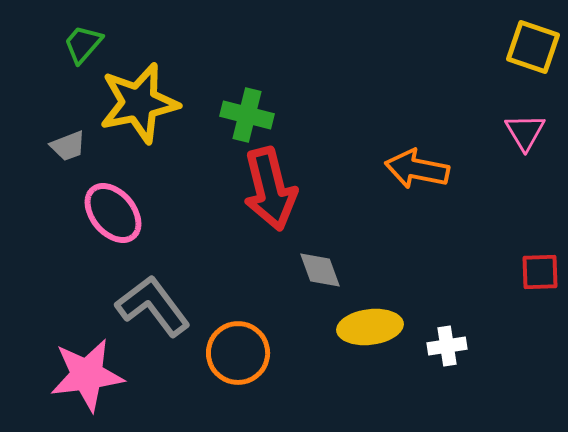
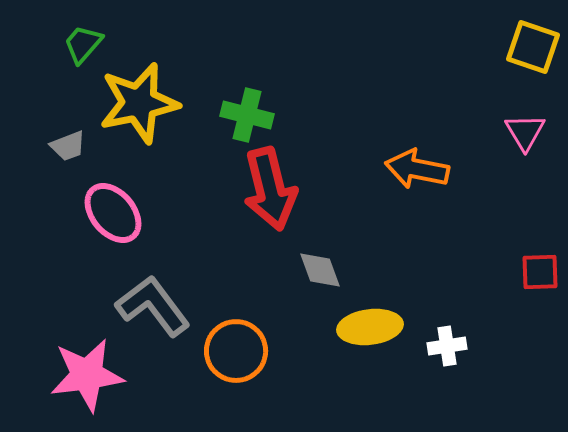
orange circle: moved 2 px left, 2 px up
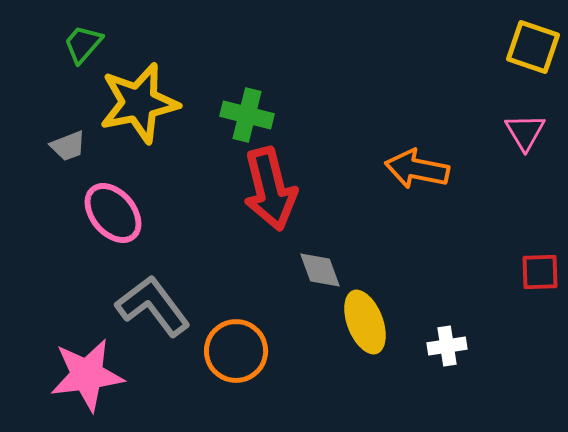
yellow ellipse: moved 5 px left, 5 px up; rotated 76 degrees clockwise
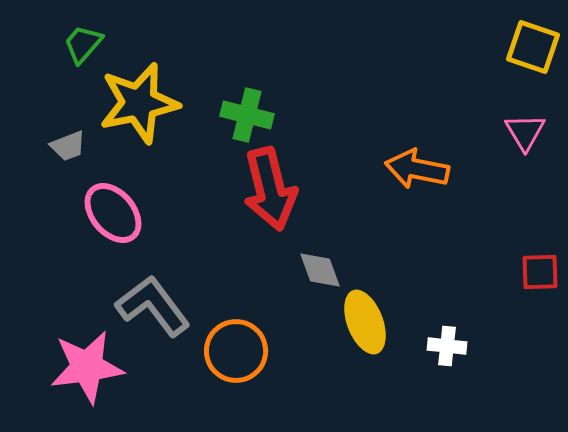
white cross: rotated 15 degrees clockwise
pink star: moved 8 px up
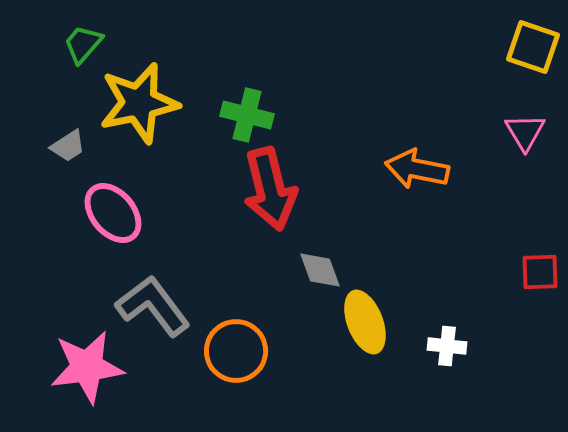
gray trapezoid: rotated 12 degrees counterclockwise
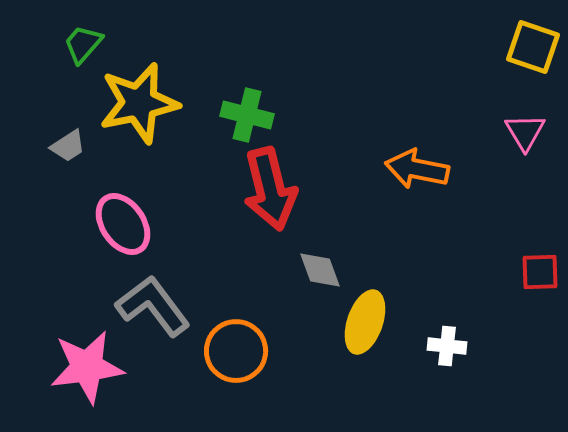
pink ellipse: moved 10 px right, 11 px down; rotated 6 degrees clockwise
yellow ellipse: rotated 40 degrees clockwise
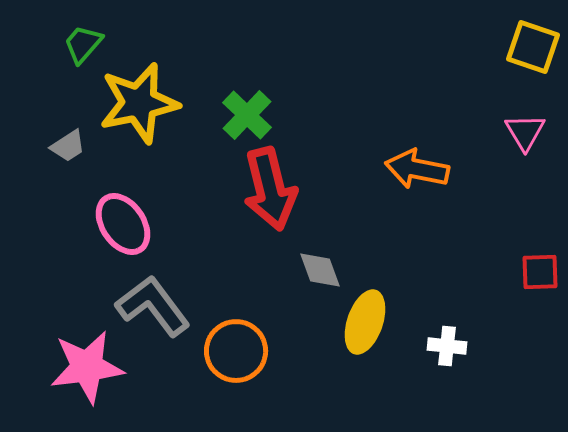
green cross: rotated 30 degrees clockwise
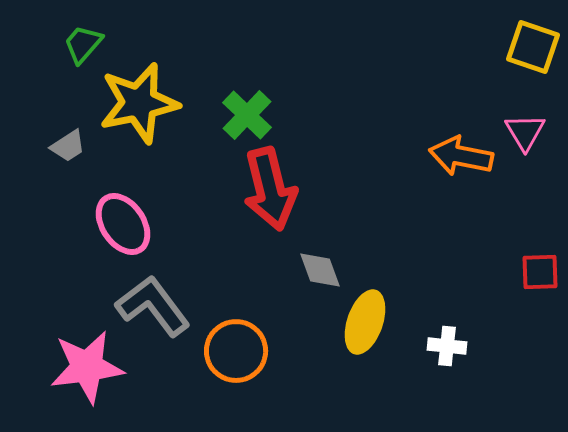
orange arrow: moved 44 px right, 13 px up
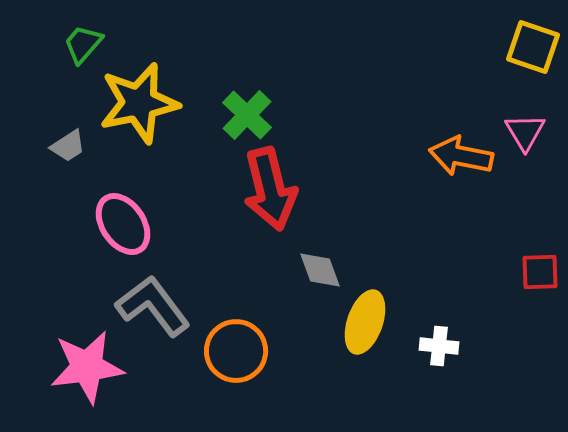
white cross: moved 8 px left
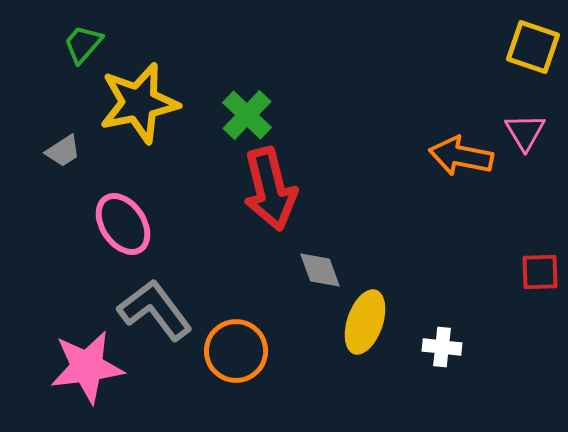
gray trapezoid: moved 5 px left, 5 px down
gray L-shape: moved 2 px right, 4 px down
white cross: moved 3 px right, 1 px down
